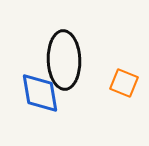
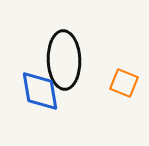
blue diamond: moved 2 px up
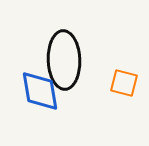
orange square: rotated 8 degrees counterclockwise
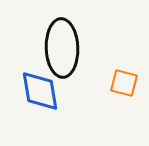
black ellipse: moved 2 px left, 12 px up
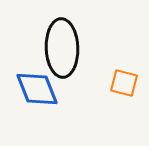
blue diamond: moved 3 px left, 2 px up; rotated 12 degrees counterclockwise
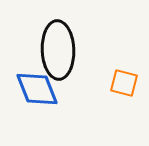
black ellipse: moved 4 px left, 2 px down
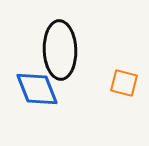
black ellipse: moved 2 px right
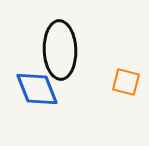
orange square: moved 2 px right, 1 px up
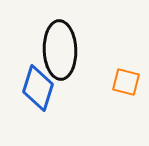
blue diamond: moved 1 px right, 1 px up; rotated 39 degrees clockwise
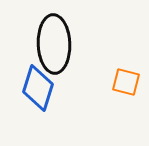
black ellipse: moved 6 px left, 6 px up
